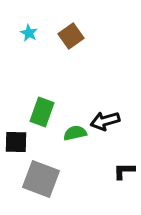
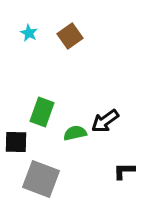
brown square: moved 1 px left
black arrow: rotated 20 degrees counterclockwise
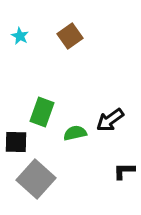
cyan star: moved 9 px left, 3 px down
black arrow: moved 5 px right, 1 px up
gray square: moved 5 px left; rotated 21 degrees clockwise
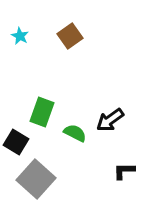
green semicircle: rotated 40 degrees clockwise
black square: rotated 30 degrees clockwise
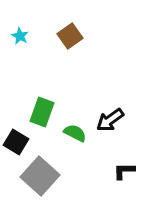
gray square: moved 4 px right, 3 px up
